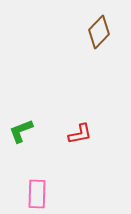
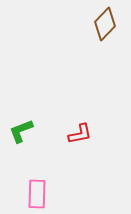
brown diamond: moved 6 px right, 8 px up
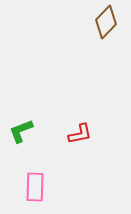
brown diamond: moved 1 px right, 2 px up
pink rectangle: moved 2 px left, 7 px up
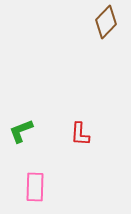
red L-shape: rotated 105 degrees clockwise
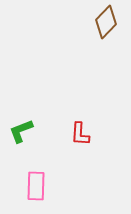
pink rectangle: moved 1 px right, 1 px up
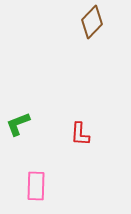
brown diamond: moved 14 px left
green L-shape: moved 3 px left, 7 px up
